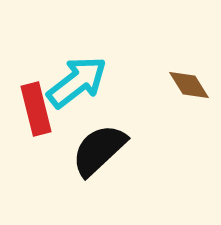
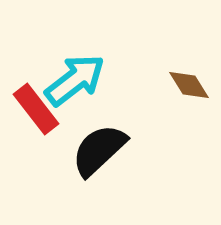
cyan arrow: moved 2 px left, 2 px up
red rectangle: rotated 24 degrees counterclockwise
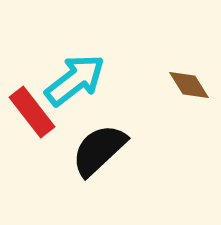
red rectangle: moved 4 px left, 3 px down
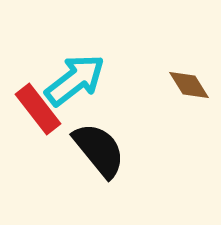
red rectangle: moved 6 px right, 3 px up
black semicircle: rotated 94 degrees clockwise
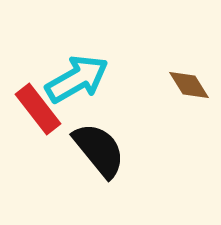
cyan arrow: moved 2 px right, 1 px up; rotated 8 degrees clockwise
